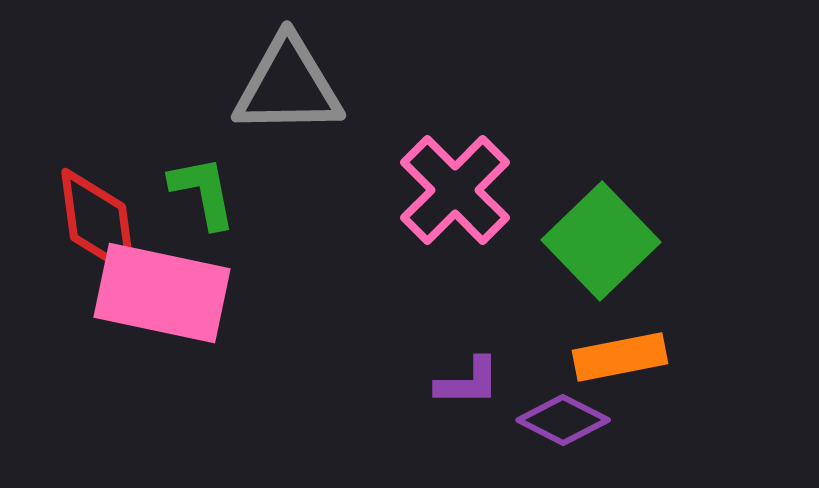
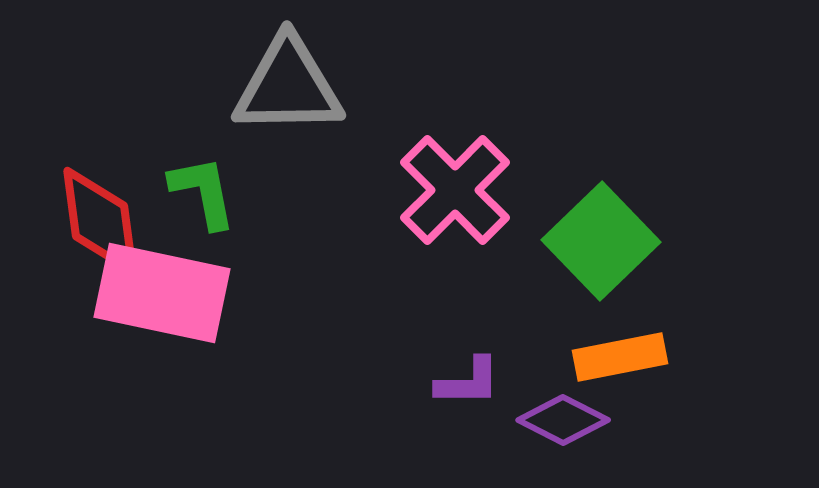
red diamond: moved 2 px right, 1 px up
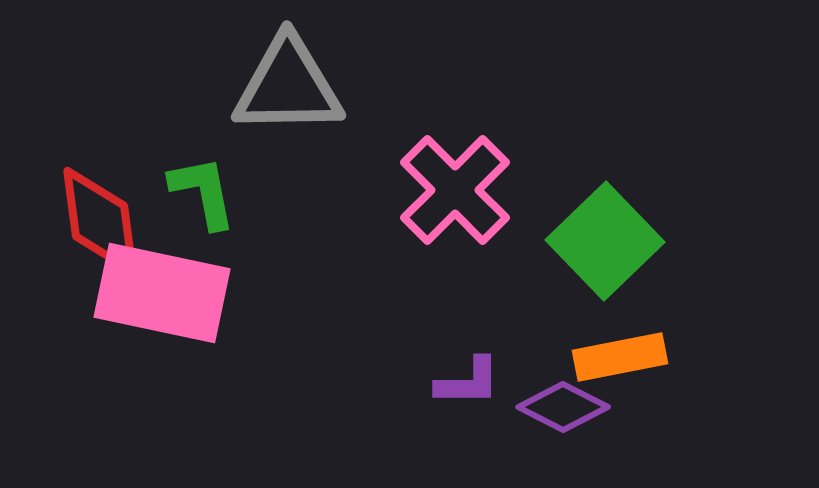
green square: moved 4 px right
purple diamond: moved 13 px up
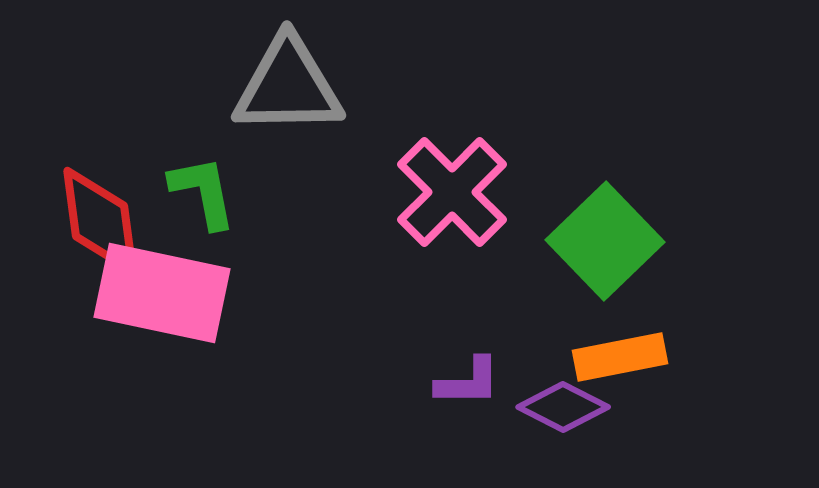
pink cross: moved 3 px left, 2 px down
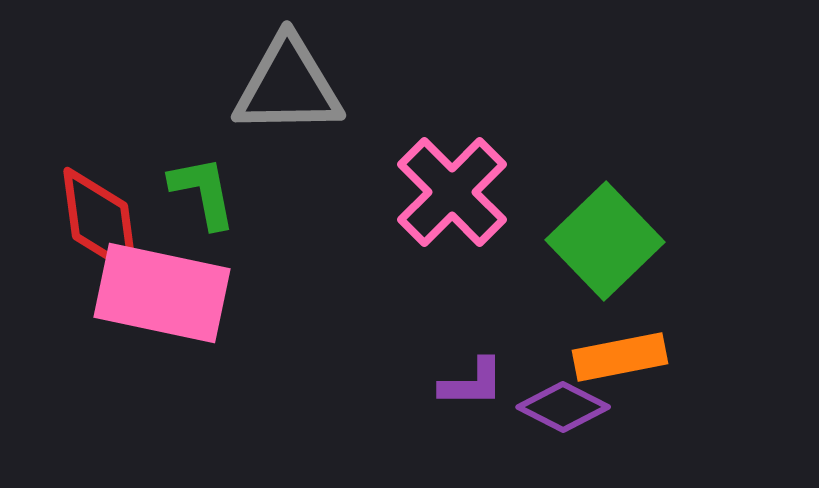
purple L-shape: moved 4 px right, 1 px down
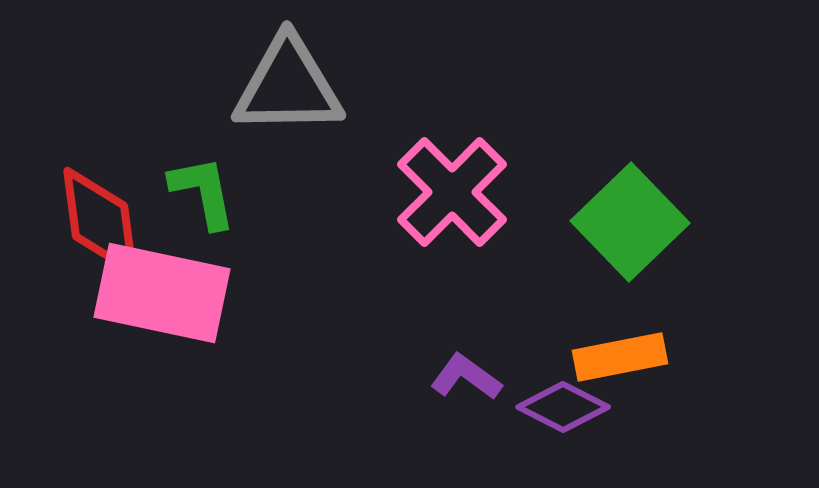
green square: moved 25 px right, 19 px up
purple L-shape: moved 6 px left, 6 px up; rotated 144 degrees counterclockwise
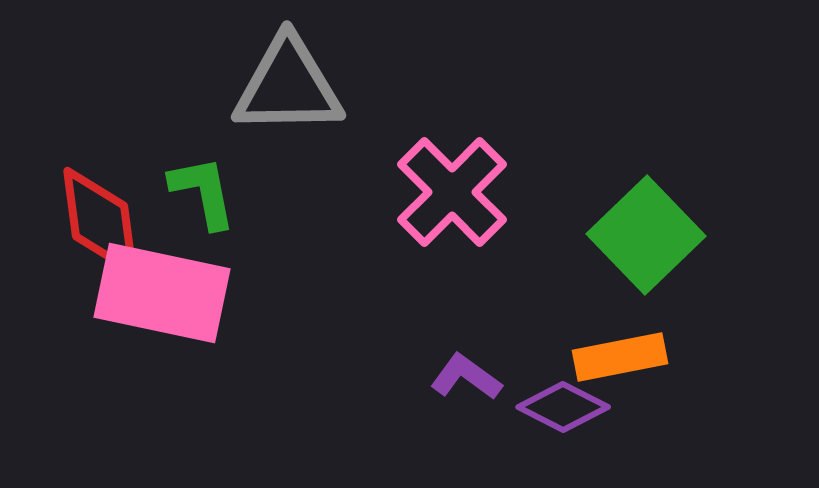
green square: moved 16 px right, 13 px down
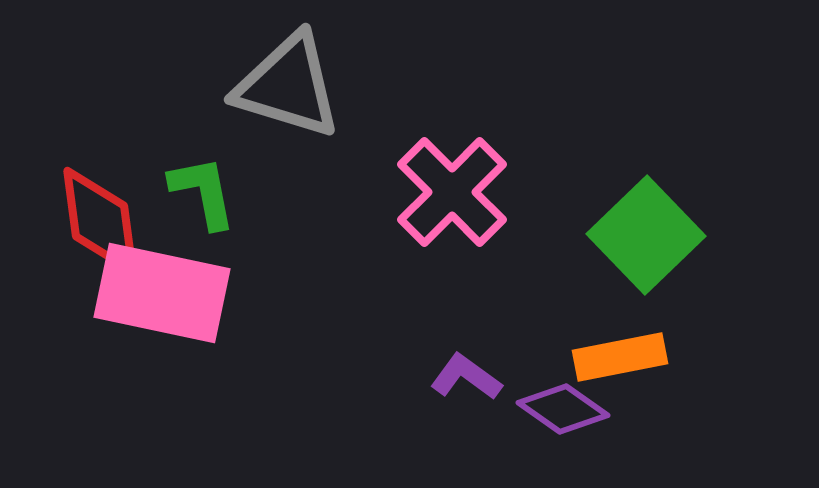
gray triangle: rotated 18 degrees clockwise
purple diamond: moved 2 px down; rotated 8 degrees clockwise
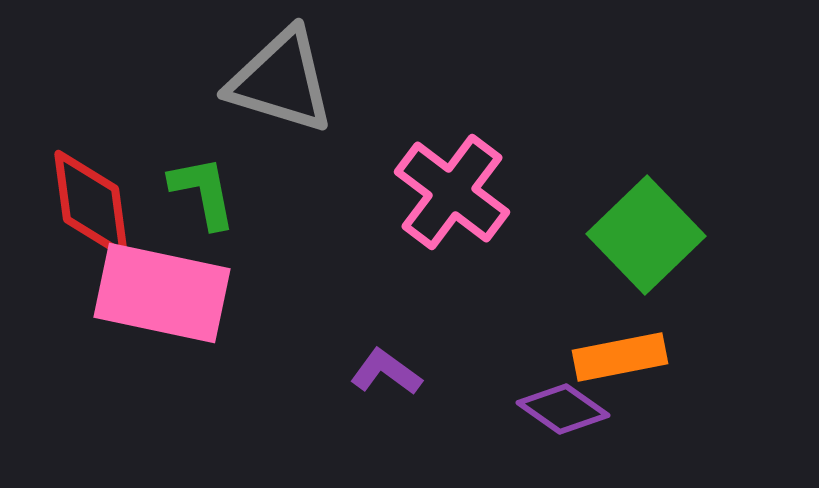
gray triangle: moved 7 px left, 5 px up
pink cross: rotated 8 degrees counterclockwise
red diamond: moved 9 px left, 17 px up
purple L-shape: moved 80 px left, 5 px up
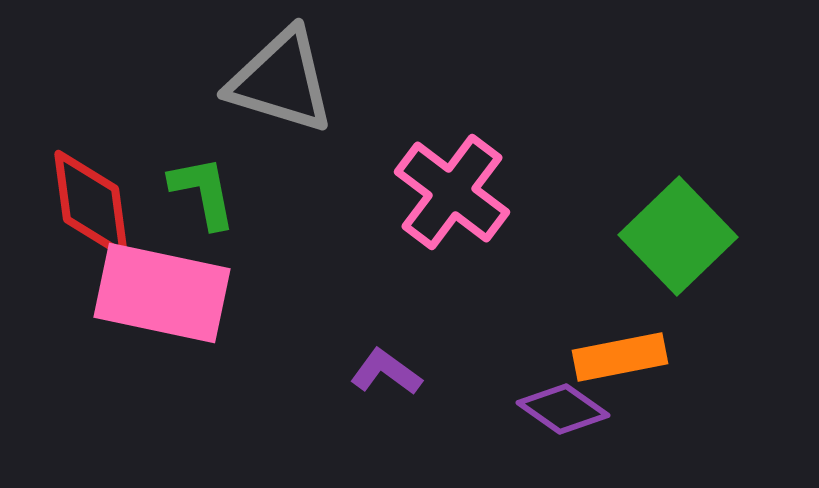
green square: moved 32 px right, 1 px down
